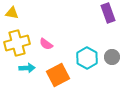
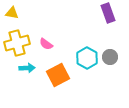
gray circle: moved 2 px left
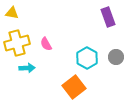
purple rectangle: moved 4 px down
pink semicircle: rotated 24 degrees clockwise
gray circle: moved 6 px right
orange square: moved 16 px right, 12 px down; rotated 10 degrees counterclockwise
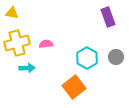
pink semicircle: rotated 112 degrees clockwise
